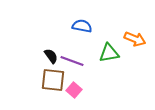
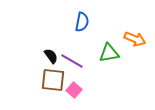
blue semicircle: moved 4 px up; rotated 90 degrees clockwise
purple line: rotated 10 degrees clockwise
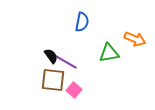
purple line: moved 6 px left, 1 px down
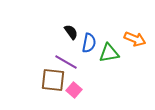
blue semicircle: moved 7 px right, 21 px down
black semicircle: moved 20 px right, 24 px up
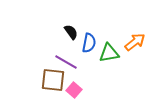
orange arrow: moved 3 px down; rotated 60 degrees counterclockwise
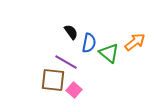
green triangle: rotated 50 degrees clockwise
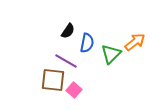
black semicircle: moved 3 px left, 1 px up; rotated 70 degrees clockwise
blue semicircle: moved 2 px left
green triangle: moved 2 px right, 1 px down; rotated 35 degrees clockwise
purple line: moved 1 px up
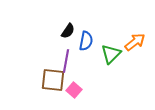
blue semicircle: moved 1 px left, 2 px up
purple line: rotated 70 degrees clockwise
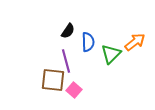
blue semicircle: moved 2 px right, 1 px down; rotated 12 degrees counterclockwise
purple line: rotated 25 degrees counterclockwise
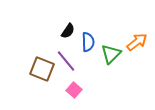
orange arrow: moved 2 px right
purple line: rotated 25 degrees counterclockwise
brown square: moved 11 px left, 11 px up; rotated 15 degrees clockwise
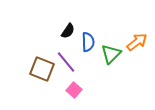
purple line: moved 1 px down
